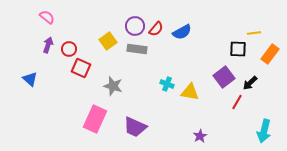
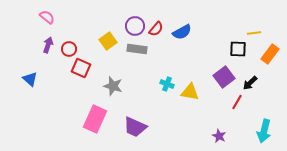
purple star: moved 19 px right; rotated 16 degrees counterclockwise
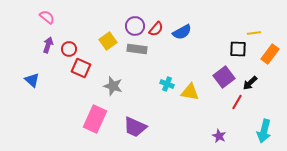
blue triangle: moved 2 px right, 1 px down
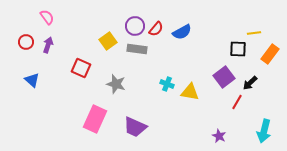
pink semicircle: rotated 14 degrees clockwise
red circle: moved 43 px left, 7 px up
gray star: moved 3 px right, 2 px up
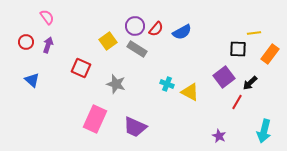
gray rectangle: rotated 24 degrees clockwise
yellow triangle: rotated 18 degrees clockwise
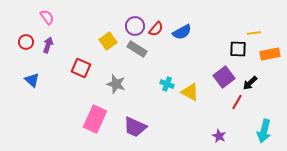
orange rectangle: rotated 42 degrees clockwise
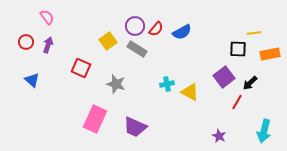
cyan cross: rotated 32 degrees counterclockwise
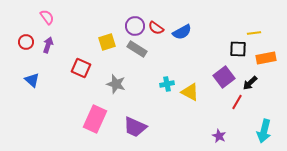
red semicircle: moved 1 px up; rotated 84 degrees clockwise
yellow square: moved 1 px left, 1 px down; rotated 18 degrees clockwise
orange rectangle: moved 4 px left, 4 px down
